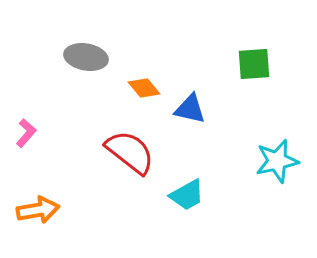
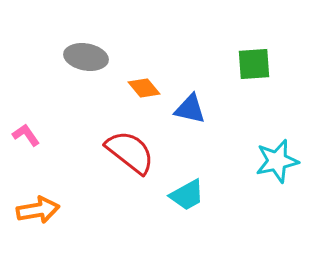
pink L-shape: moved 2 px down; rotated 76 degrees counterclockwise
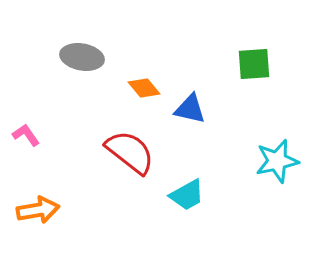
gray ellipse: moved 4 px left
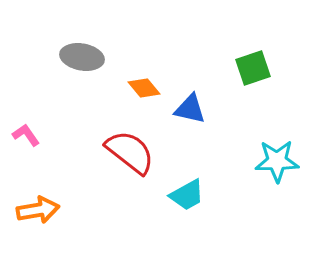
green square: moved 1 px left, 4 px down; rotated 15 degrees counterclockwise
cyan star: rotated 12 degrees clockwise
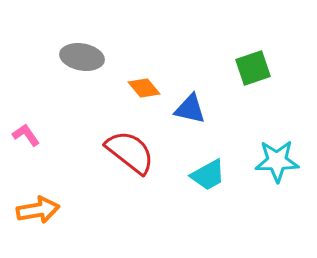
cyan trapezoid: moved 21 px right, 20 px up
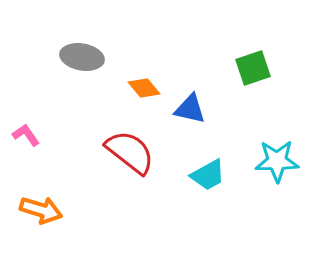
orange arrow: moved 3 px right; rotated 27 degrees clockwise
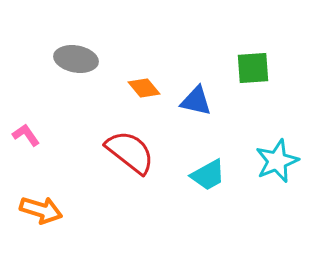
gray ellipse: moved 6 px left, 2 px down
green square: rotated 15 degrees clockwise
blue triangle: moved 6 px right, 8 px up
cyan star: rotated 21 degrees counterclockwise
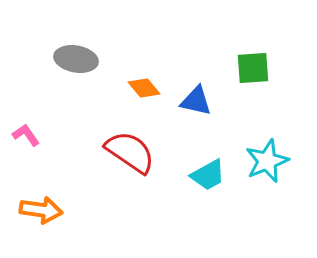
red semicircle: rotated 4 degrees counterclockwise
cyan star: moved 10 px left
orange arrow: rotated 9 degrees counterclockwise
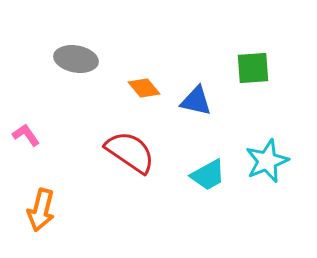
orange arrow: rotated 96 degrees clockwise
